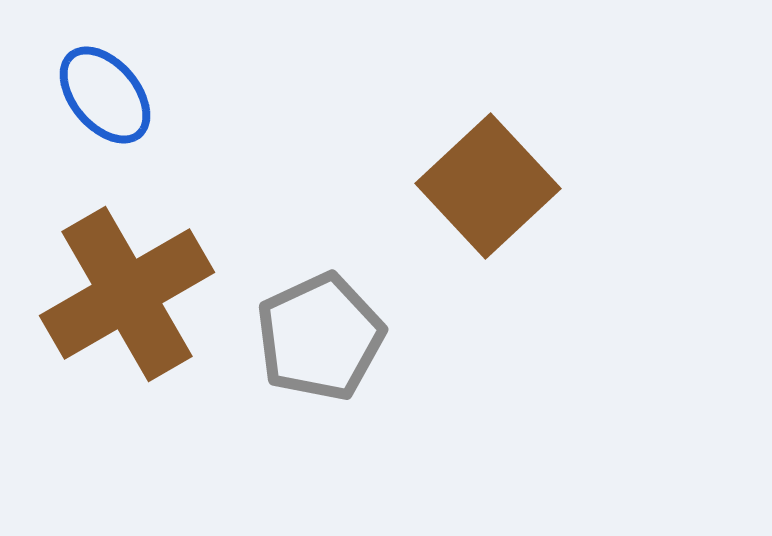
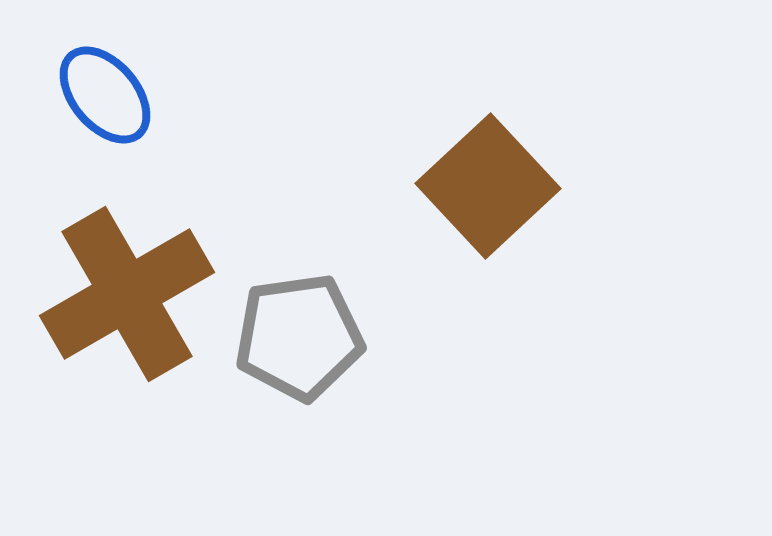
gray pentagon: moved 21 px left; rotated 17 degrees clockwise
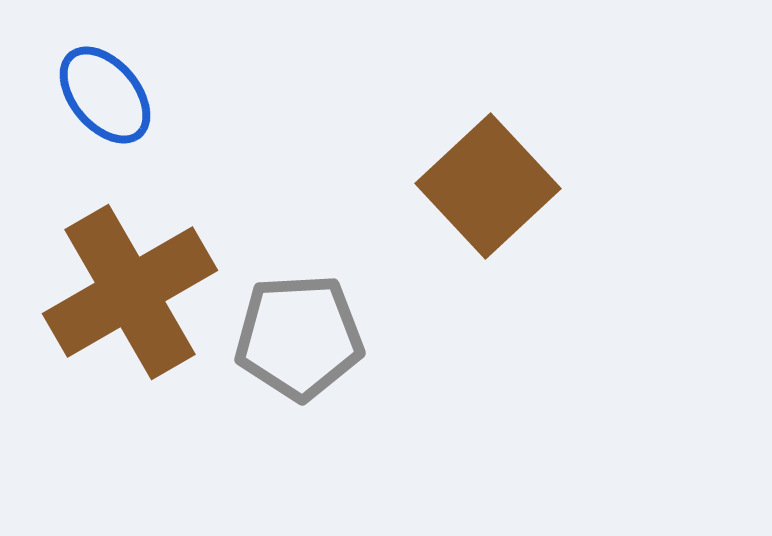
brown cross: moved 3 px right, 2 px up
gray pentagon: rotated 5 degrees clockwise
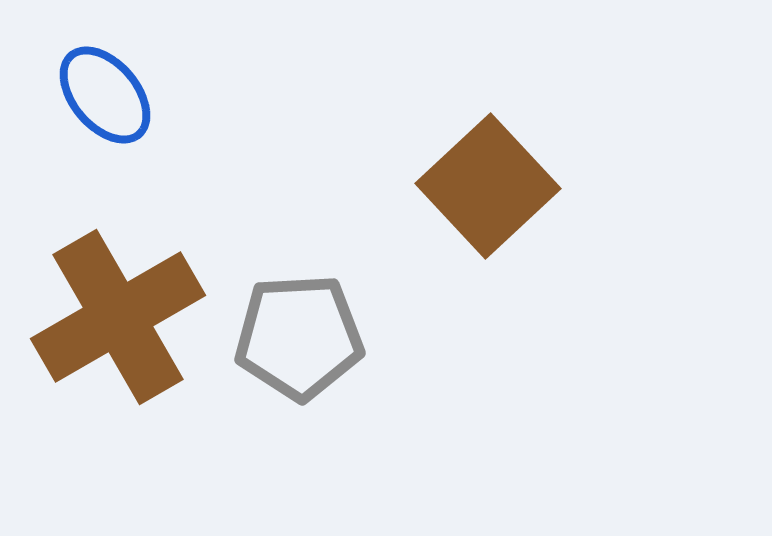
brown cross: moved 12 px left, 25 px down
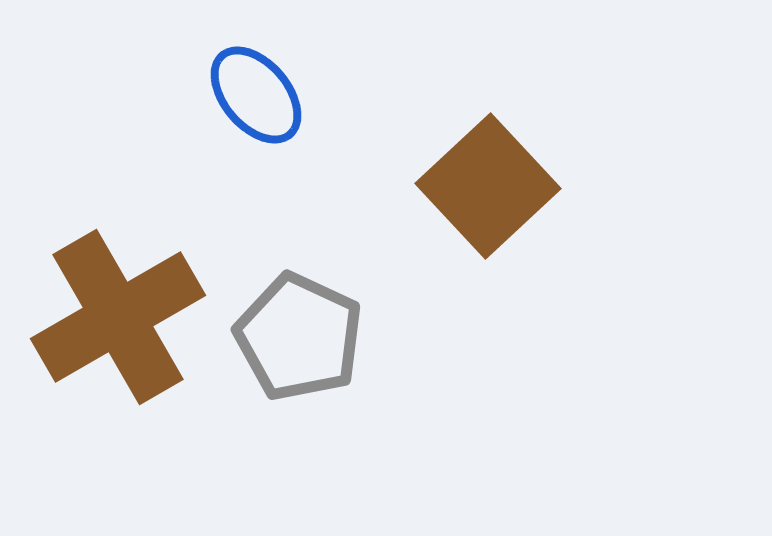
blue ellipse: moved 151 px right
gray pentagon: rotated 28 degrees clockwise
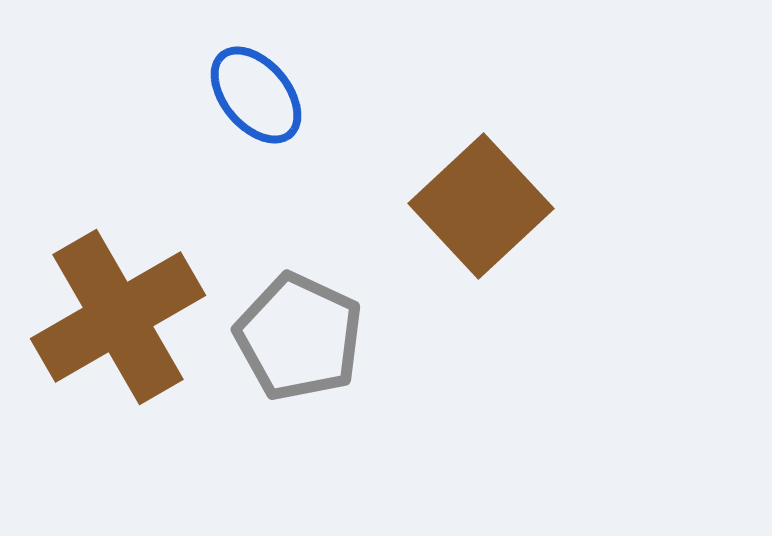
brown square: moved 7 px left, 20 px down
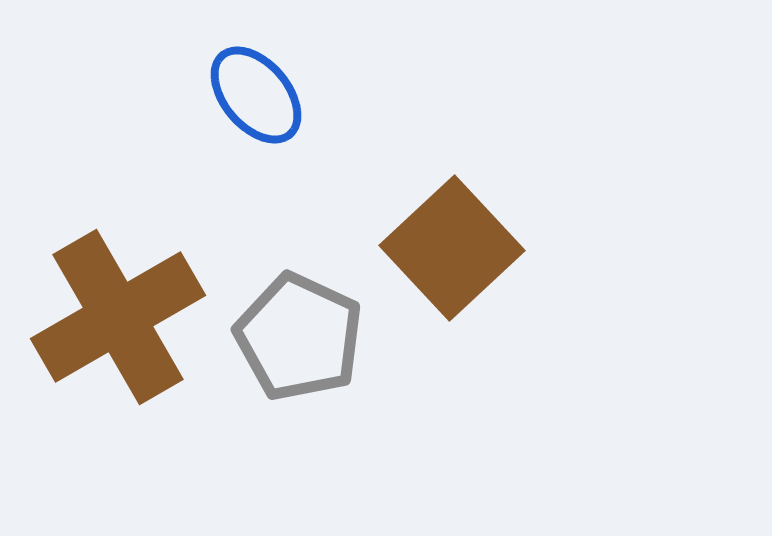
brown square: moved 29 px left, 42 px down
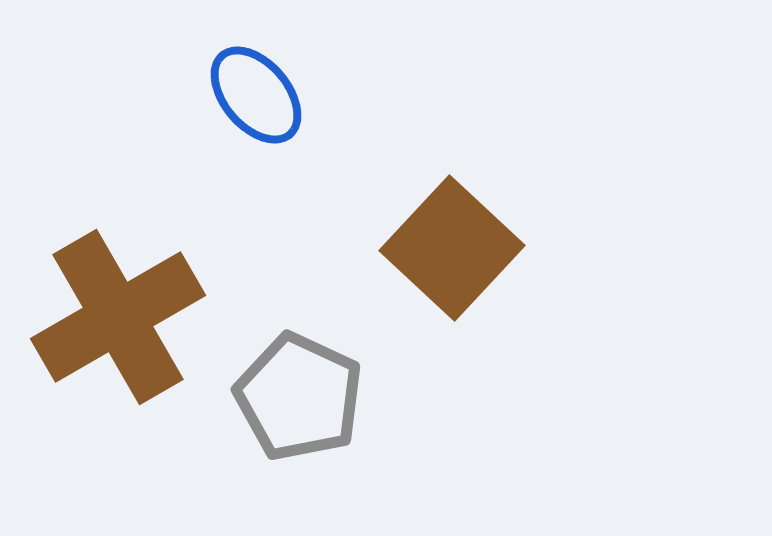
brown square: rotated 4 degrees counterclockwise
gray pentagon: moved 60 px down
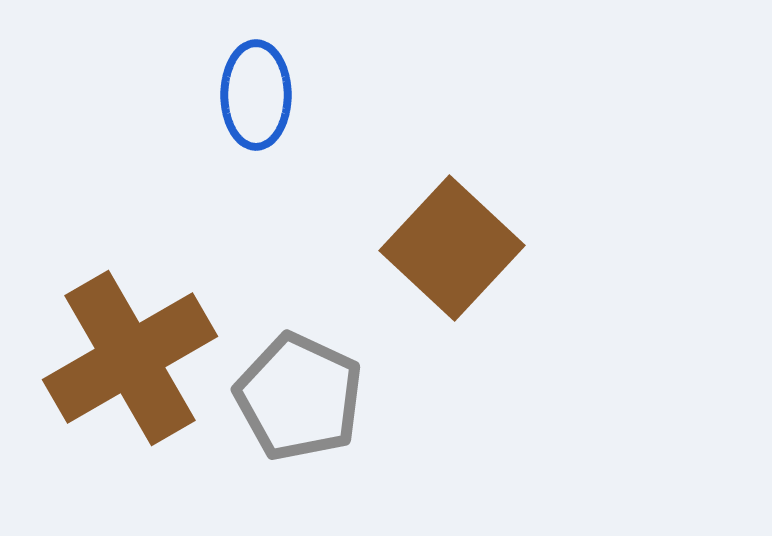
blue ellipse: rotated 40 degrees clockwise
brown cross: moved 12 px right, 41 px down
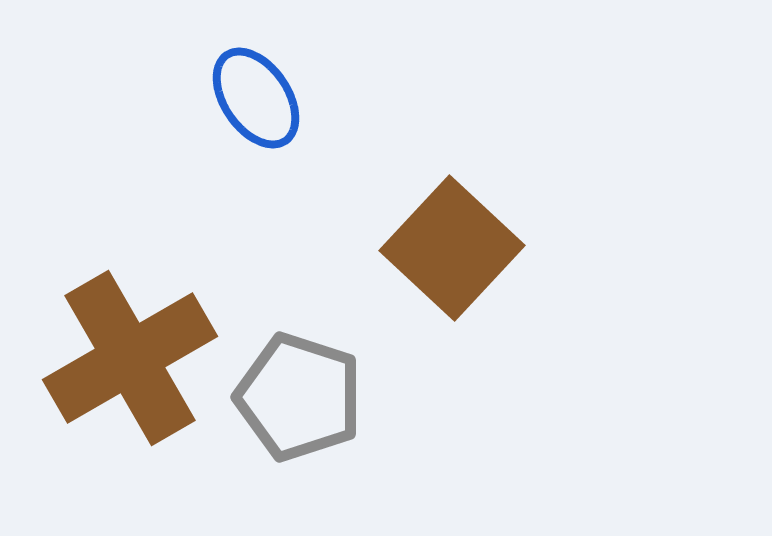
blue ellipse: moved 3 px down; rotated 34 degrees counterclockwise
gray pentagon: rotated 7 degrees counterclockwise
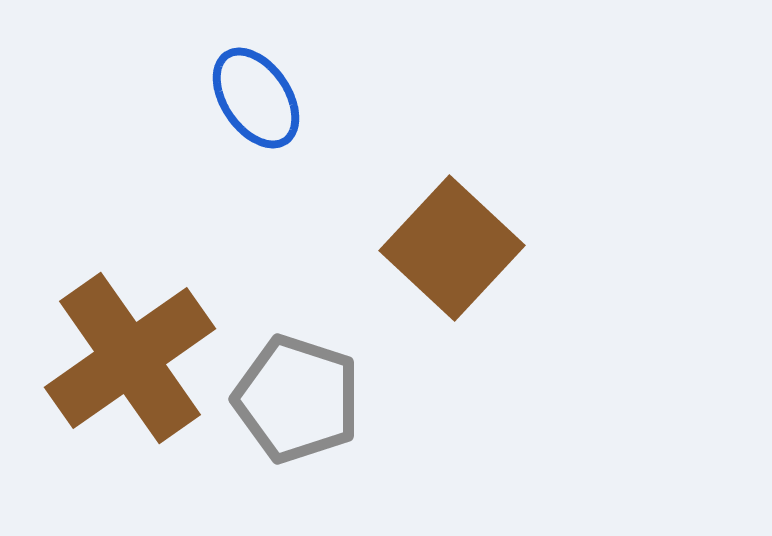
brown cross: rotated 5 degrees counterclockwise
gray pentagon: moved 2 px left, 2 px down
